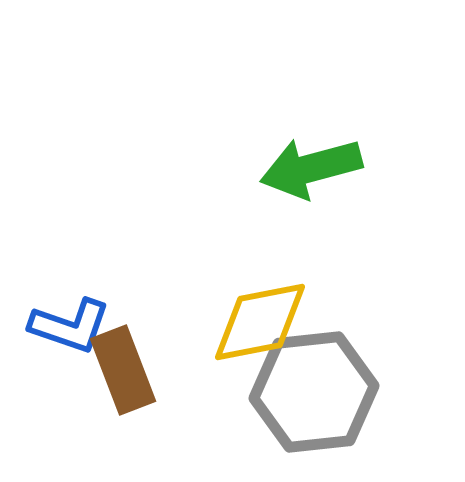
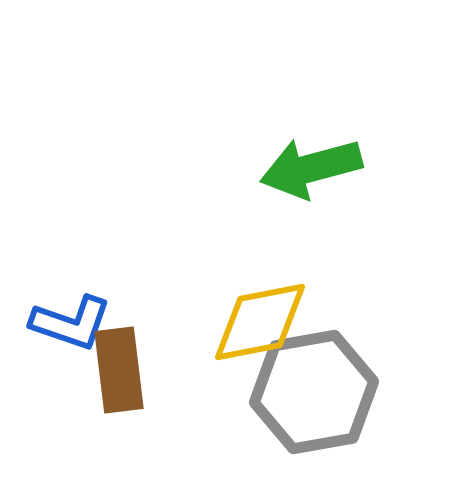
blue L-shape: moved 1 px right, 3 px up
brown rectangle: moved 4 px left; rotated 14 degrees clockwise
gray hexagon: rotated 4 degrees counterclockwise
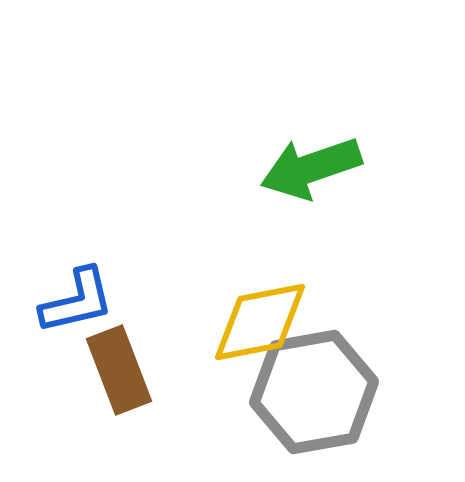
green arrow: rotated 4 degrees counterclockwise
blue L-shape: moved 6 px right, 22 px up; rotated 32 degrees counterclockwise
brown rectangle: rotated 14 degrees counterclockwise
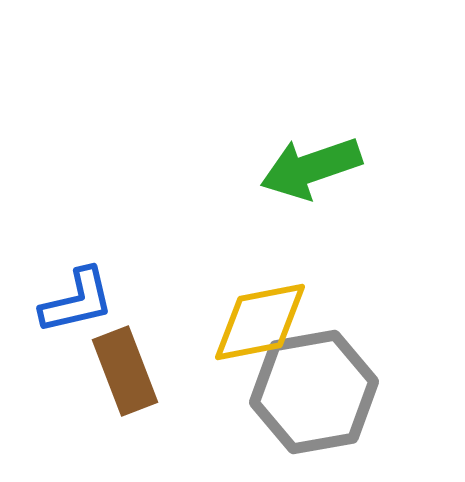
brown rectangle: moved 6 px right, 1 px down
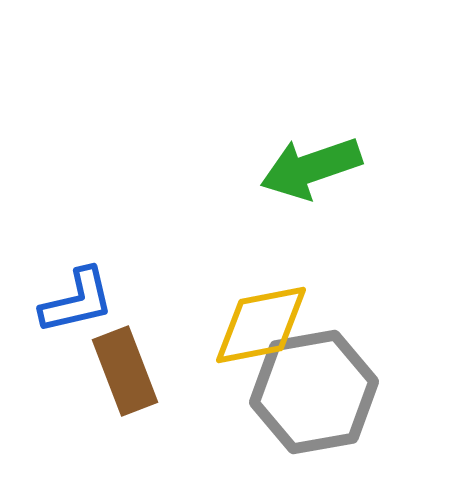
yellow diamond: moved 1 px right, 3 px down
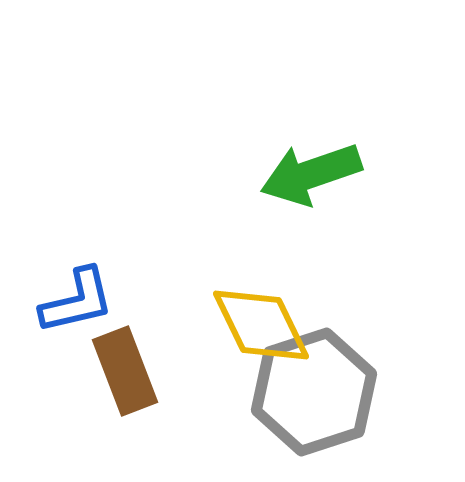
green arrow: moved 6 px down
yellow diamond: rotated 75 degrees clockwise
gray hexagon: rotated 8 degrees counterclockwise
